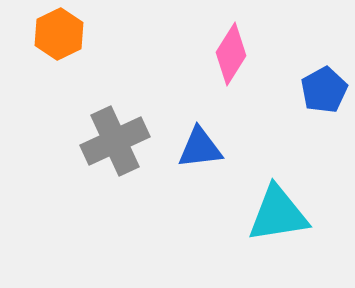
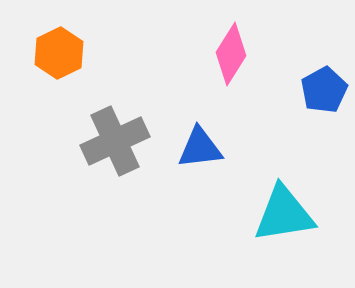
orange hexagon: moved 19 px down
cyan triangle: moved 6 px right
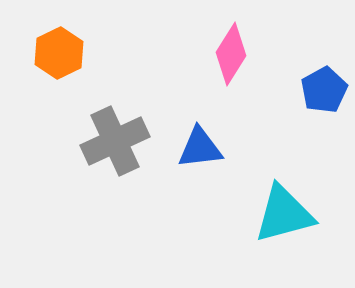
cyan triangle: rotated 6 degrees counterclockwise
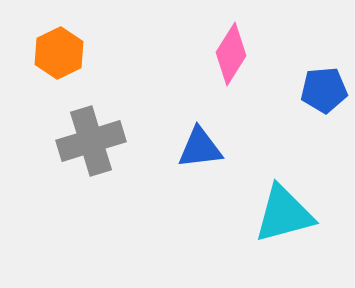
blue pentagon: rotated 24 degrees clockwise
gray cross: moved 24 px left; rotated 8 degrees clockwise
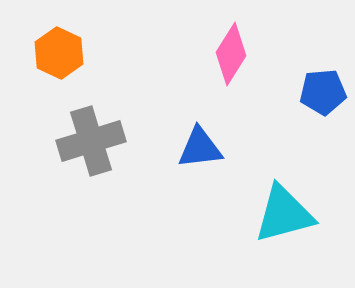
orange hexagon: rotated 9 degrees counterclockwise
blue pentagon: moved 1 px left, 2 px down
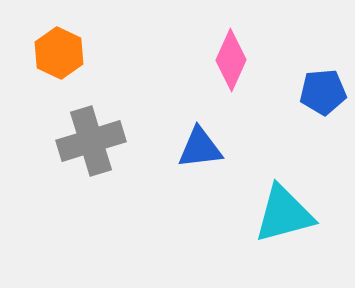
pink diamond: moved 6 px down; rotated 8 degrees counterclockwise
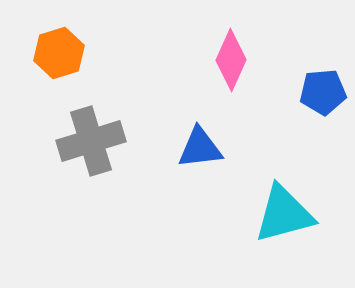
orange hexagon: rotated 18 degrees clockwise
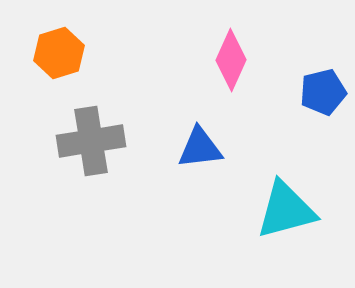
blue pentagon: rotated 9 degrees counterclockwise
gray cross: rotated 8 degrees clockwise
cyan triangle: moved 2 px right, 4 px up
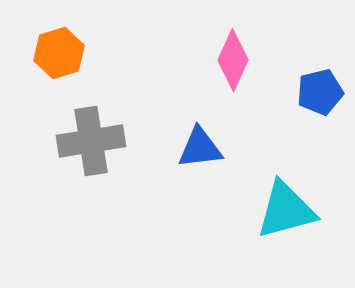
pink diamond: moved 2 px right
blue pentagon: moved 3 px left
